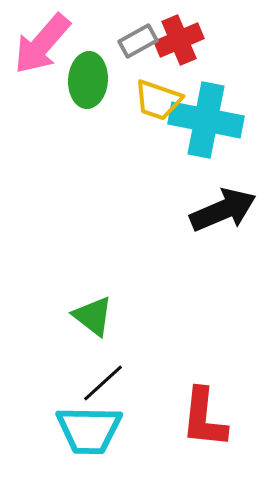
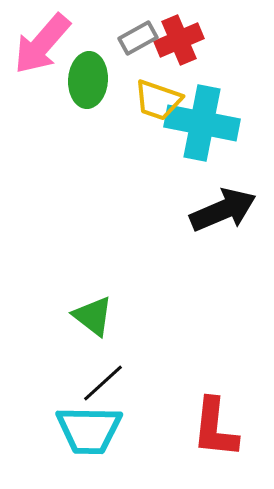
gray rectangle: moved 3 px up
cyan cross: moved 4 px left, 3 px down
red L-shape: moved 11 px right, 10 px down
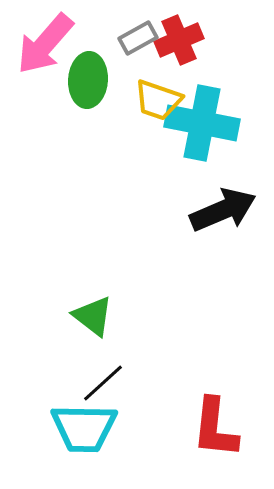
pink arrow: moved 3 px right
cyan trapezoid: moved 5 px left, 2 px up
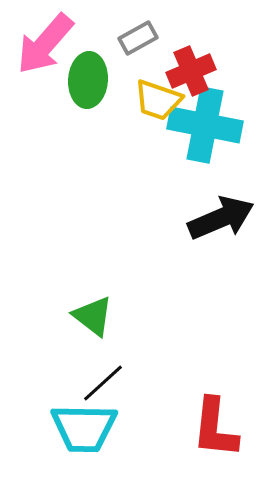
red cross: moved 12 px right, 31 px down
cyan cross: moved 3 px right, 2 px down
black arrow: moved 2 px left, 8 px down
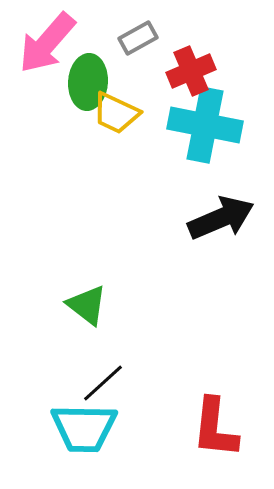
pink arrow: moved 2 px right, 1 px up
green ellipse: moved 2 px down
yellow trapezoid: moved 42 px left, 13 px down; rotated 6 degrees clockwise
green triangle: moved 6 px left, 11 px up
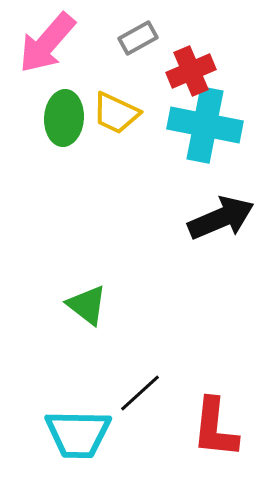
green ellipse: moved 24 px left, 36 px down
black line: moved 37 px right, 10 px down
cyan trapezoid: moved 6 px left, 6 px down
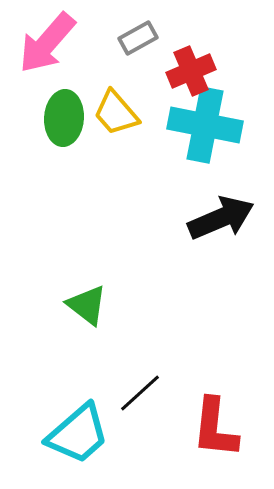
yellow trapezoid: rotated 24 degrees clockwise
cyan trapezoid: rotated 42 degrees counterclockwise
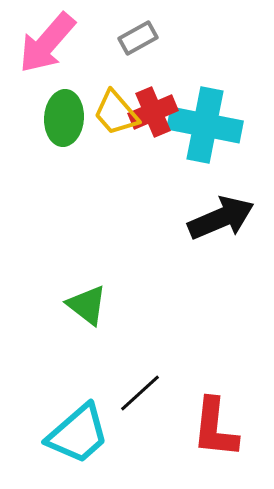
red cross: moved 38 px left, 41 px down
